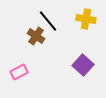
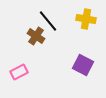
purple square: rotated 15 degrees counterclockwise
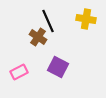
black line: rotated 15 degrees clockwise
brown cross: moved 2 px right, 1 px down
purple square: moved 25 px left, 2 px down
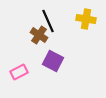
brown cross: moved 1 px right, 2 px up
purple square: moved 5 px left, 6 px up
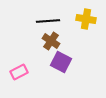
black line: rotated 70 degrees counterclockwise
brown cross: moved 12 px right, 6 px down
purple square: moved 8 px right, 1 px down
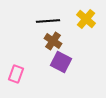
yellow cross: rotated 30 degrees clockwise
brown cross: moved 2 px right
pink rectangle: moved 3 px left, 2 px down; rotated 42 degrees counterclockwise
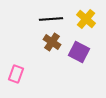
black line: moved 3 px right, 2 px up
brown cross: moved 1 px left, 1 px down
purple square: moved 18 px right, 10 px up
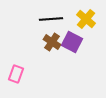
purple square: moved 7 px left, 10 px up
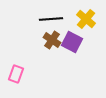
brown cross: moved 2 px up
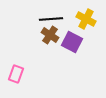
yellow cross: rotated 12 degrees counterclockwise
brown cross: moved 2 px left, 5 px up
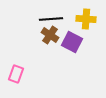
yellow cross: rotated 24 degrees counterclockwise
